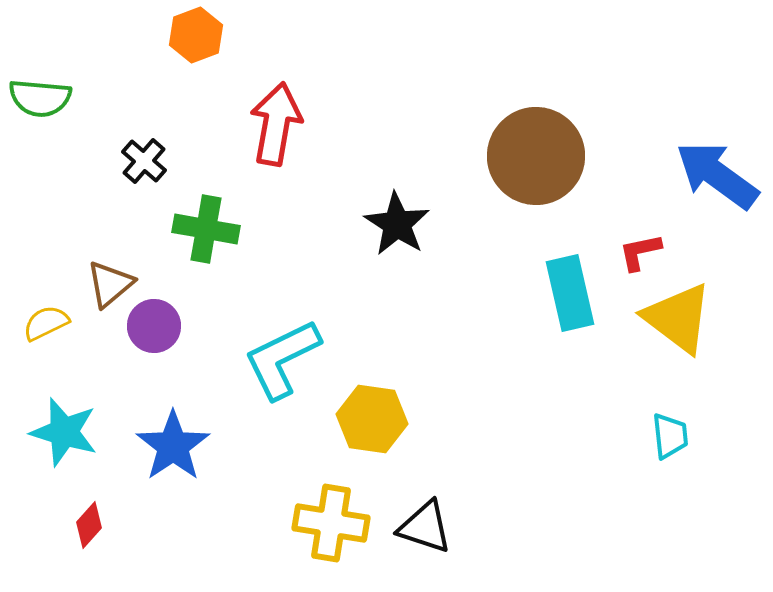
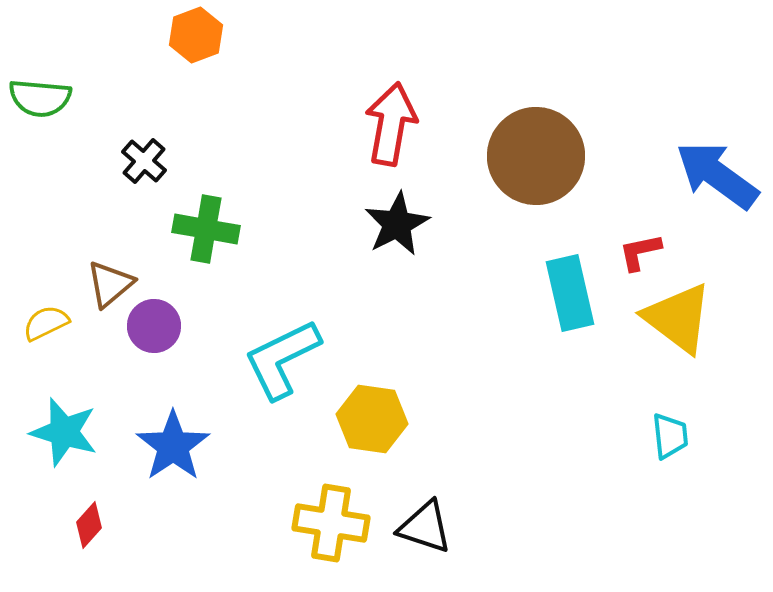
red arrow: moved 115 px right
black star: rotated 12 degrees clockwise
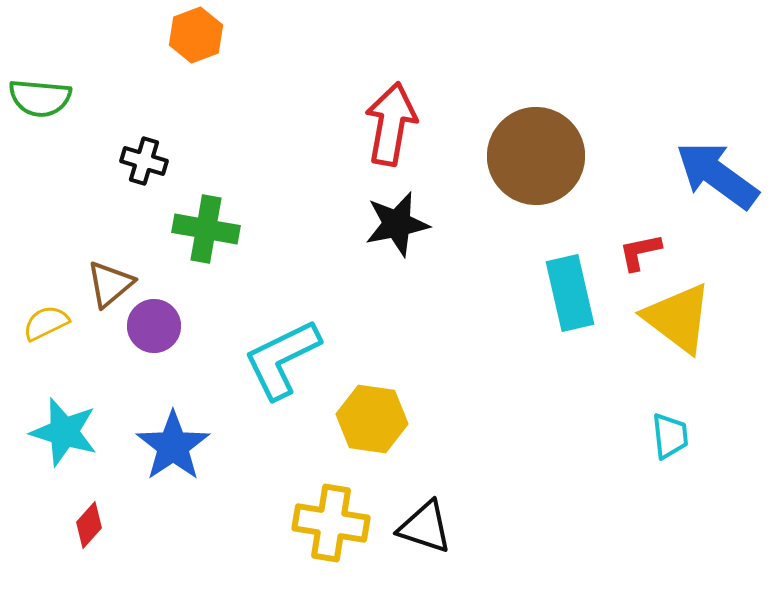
black cross: rotated 24 degrees counterclockwise
black star: rotated 16 degrees clockwise
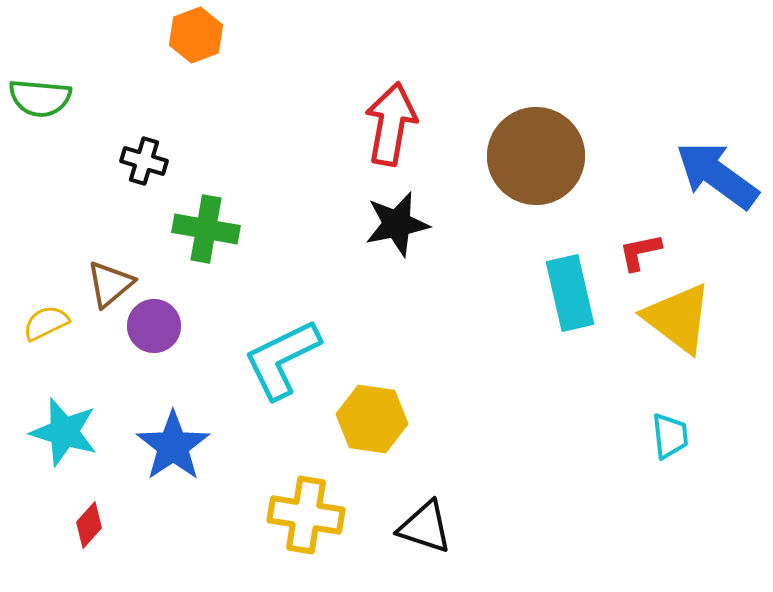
yellow cross: moved 25 px left, 8 px up
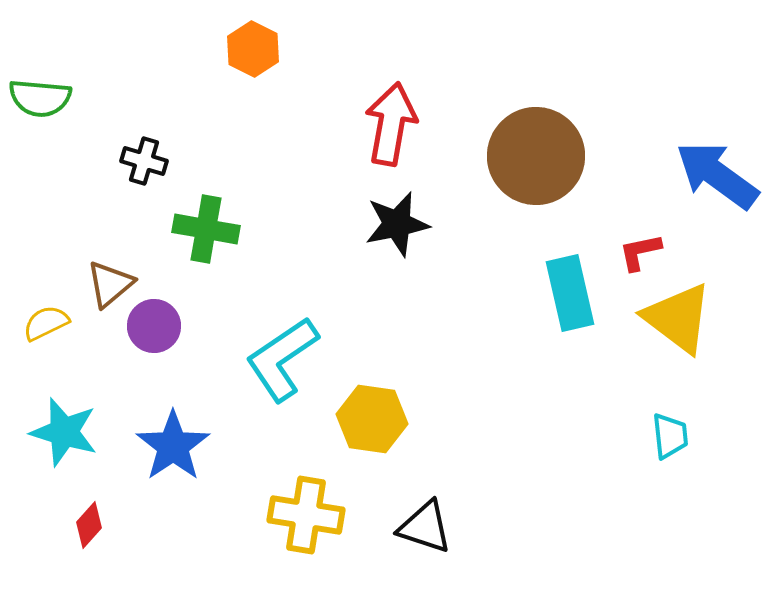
orange hexagon: moved 57 px right, 14 px down; rotated 12 degrees counterclockwise
cyan L-shape: rotated 8 degrees counterclockwise
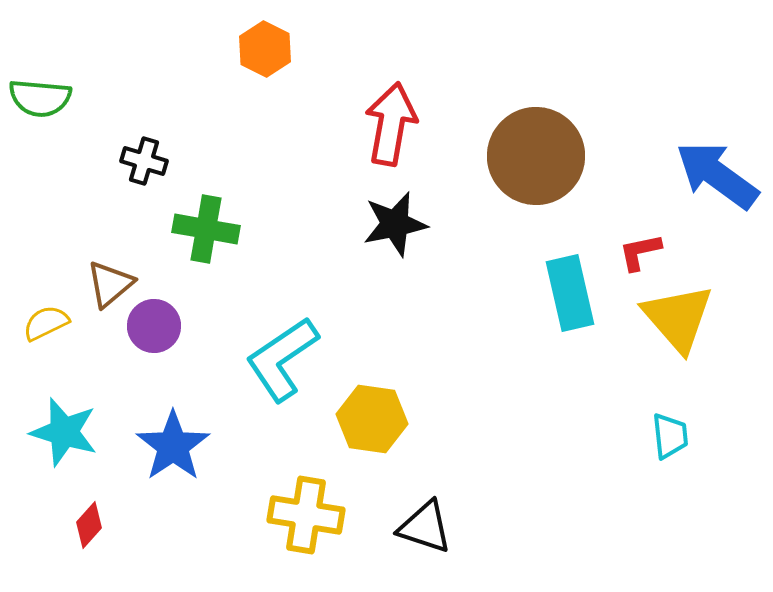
orange hexagon: moved 12 px right
black star: moved 2 px left
yellow triangle: rotated 12 degrees clockwise
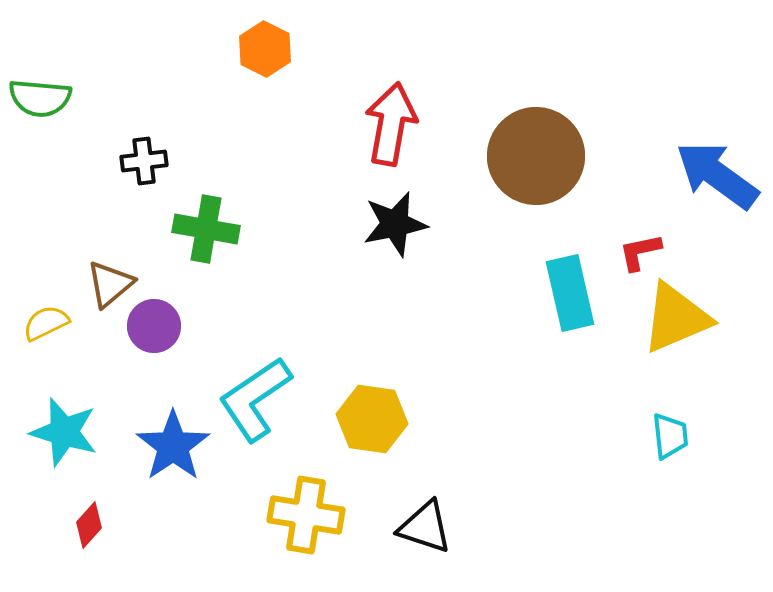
black cross: rotated 24 degrees counterclockwise
yellow triangle: moved 2 px left; rotated 48 degrees clockwise
cyan L-shape: moved 27 px left, 40 px down
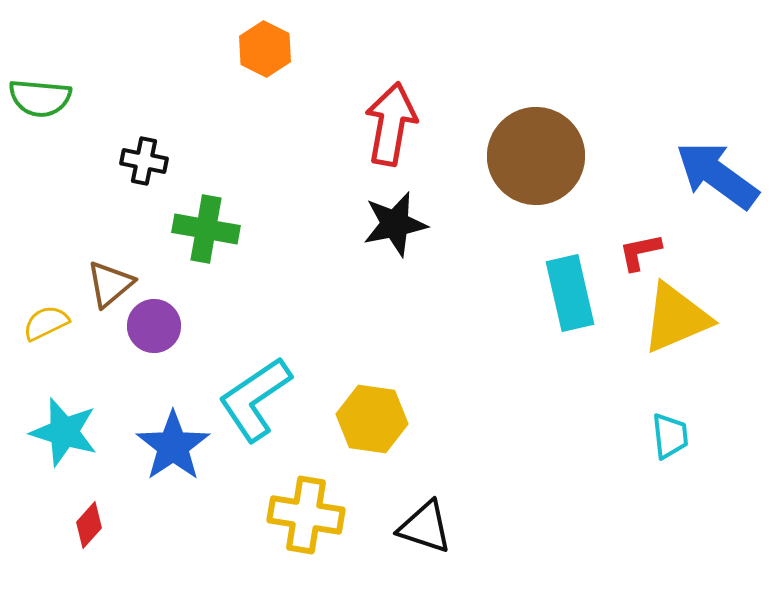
black cross: rotated 18 degrees clockwise
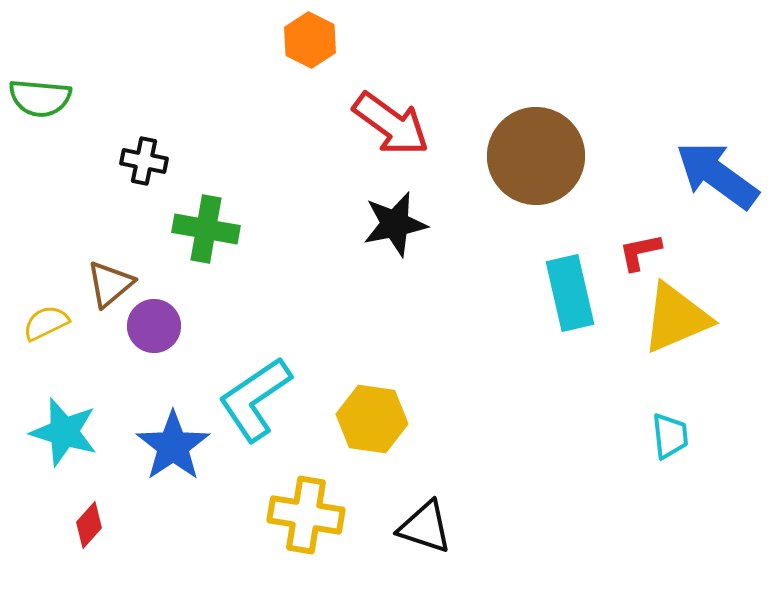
orange hexagon: moved 45 px right, 9 px up
red arrow: rotated 116 degrees clockwise
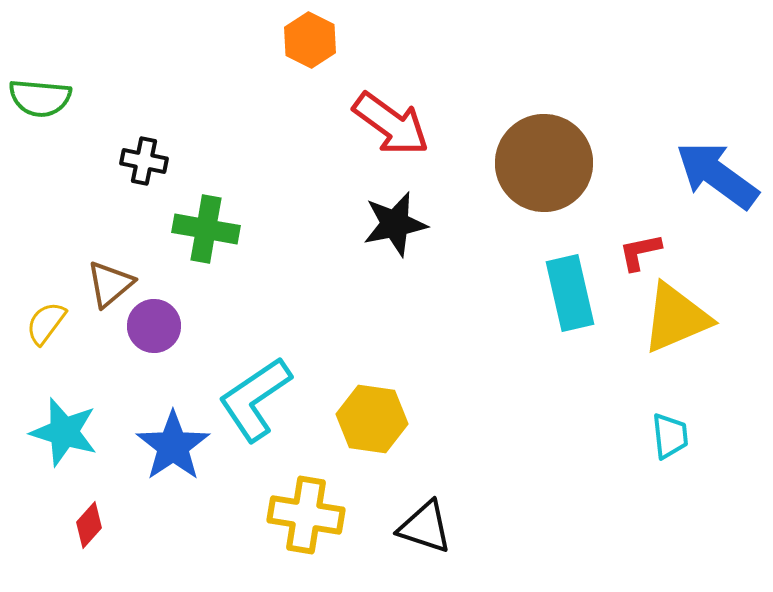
brown circle: moved 8 px right, 7 px down
yellow semicircle: rotated 27 degrees counterclockwise
